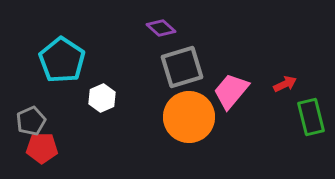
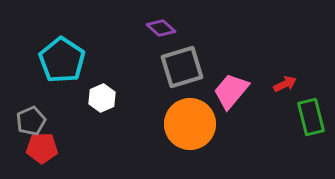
orange circle: moved 1 px right, 7 px down
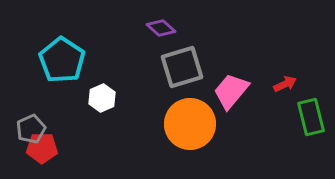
gray pentagon: moved 8 px down
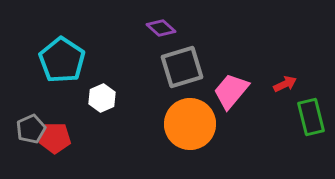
red pentagon: moved 13 px right, 10 px up
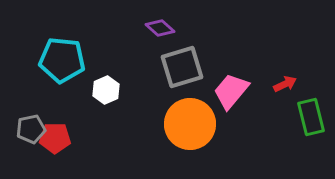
purple diamond: moved 1 px left
cyan pentagon: rotated 27 degrees counterclockwise
white hexagon: moved 4 px right, 8 px up
gray pentagon: rotated 12 degrees clockwise
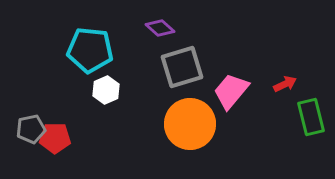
cyan pentagon: moved 28 px right, 10 px up
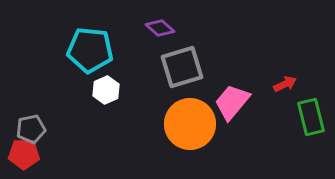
pink trapezoid: moved 1 px right, 11 px down
red pentagon: moved 31 px left, 16 px down
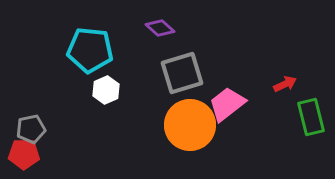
gray square: moved 6 px down
pink trapezoid: moved 5 px left, 2 px down; rotated 12 degrees clockwise
orange circle: moved 1 px down
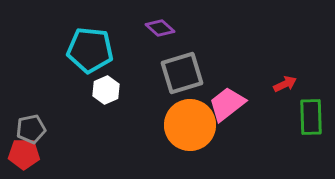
green rectangle: rotated 12 degrees clockwise
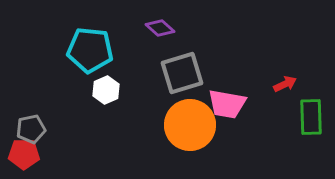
pink trapezoid: rotated 132 degrees counterclockwise
